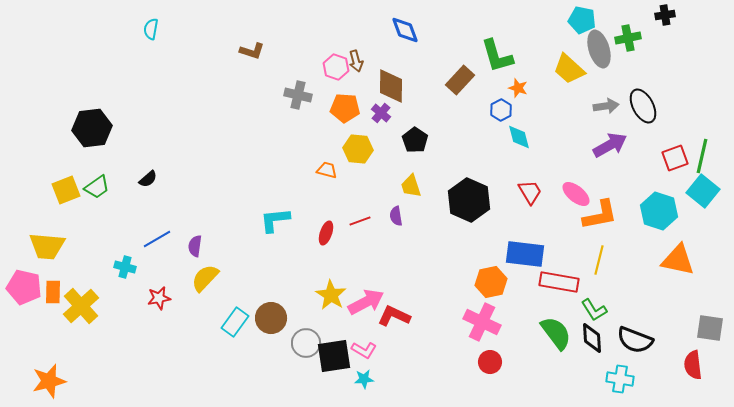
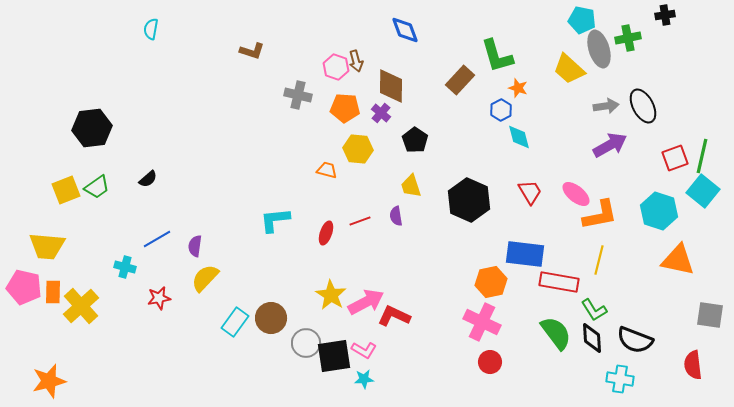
gray square at (710, 328): moved 13 px up
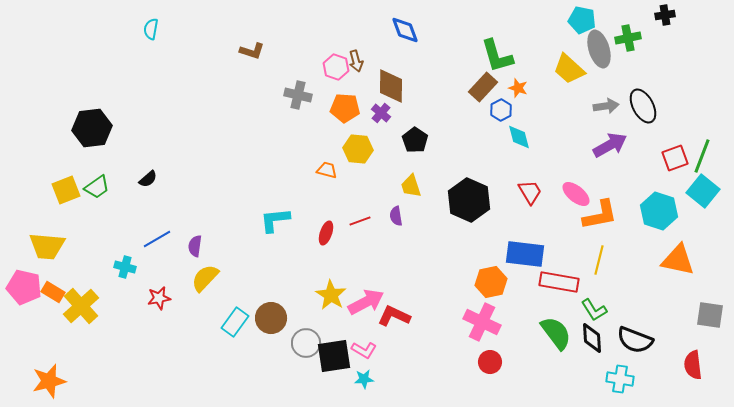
brown rectangle at (460, 80): moved 23 px right, 7 px down
green line at (702, 156): rotated 8 degrees clockwise
orange rectangle at (53, 292): rotated 60 degrees counterclockwise
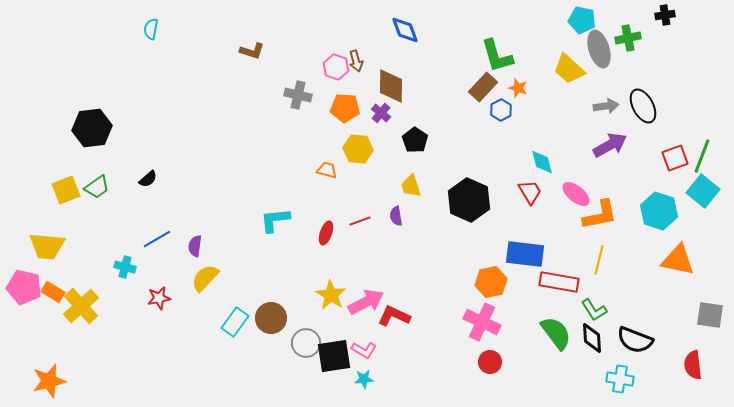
cyan diamond at (519, 137): moved 23 px right, 25 px down
